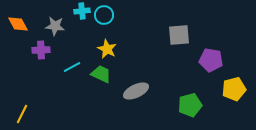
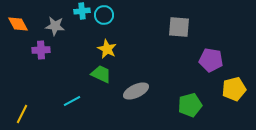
gray square: moved 8 px up; rotated 10 degrees clockwise
cyan line: moved 34 px down
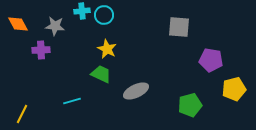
cyan line: rotated 12 degrees clockwise
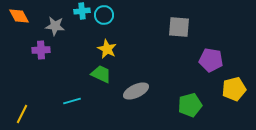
orange diamond: moved 1 px right, 8 px up
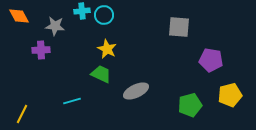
yellow pentagon: moved 4 px left, 6 px down
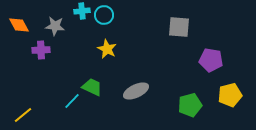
orange diamond: moved 9 px down
green trapezoid: moved 9 px left, 13 px down
cyan line: rotated 30 degrees counterclockwise
yellow line: moved 1 px right, 1 px down; rotated 24 degrees clockwise
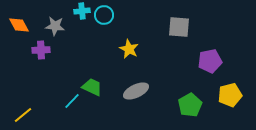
yellow star: moved 22 px right
purple pentagon: moved 1 px left, 1 px down; rotated 20 degrees counterclockwise
green pentagon: rotated 15 degrees counterclockwise
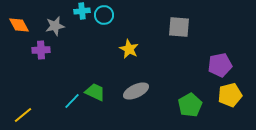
gray star: rotated 18 degrees counterclockwise
purple pentagon: moved 10 px right, 4 px down
green trapezoid: moved 3 px right, 5 px down
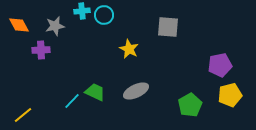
gray square: moved 11 px left
